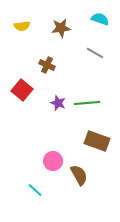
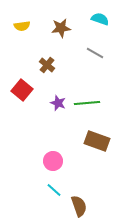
brown cross: rotated 14 degrees clockwise
brown semicircle: moved 31 px down; rotated 10 degrees clockwise
cyan line: moved 19 px right
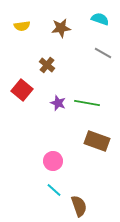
gray line: moved 8 px right
green line: rotated 15 degrees clockwise
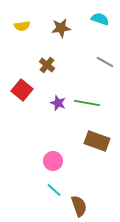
gray line: moved 2 px right, 9 px down
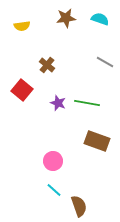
brown star: moved 5 px right, 10 px up
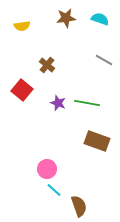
gray line: moved 1 px left, 2 px up
pink circle: moved 6 px left, 8 px down
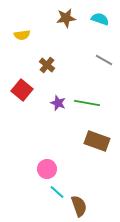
yellow semicircle: moved 9 px down
cyan line: moved 3 px right, 2 px down
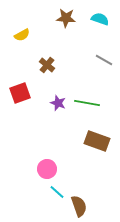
brown star: rotated 12 degrees clockwise
yellow semicircle: rotated 21 degrees counterclockwise
red square: moved 2 px left, 3 px down; rotated 30 degrees clockwise
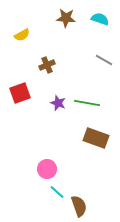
brown cross: rotated 28 degrees clockwise
brown rectangle: moved 1 px left, 3 px up
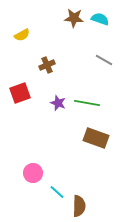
brown star: moved 8 px right
pink circle: moved 14 px left, 4 px down
brown semicircle: rotated 20 degrees clockwise
